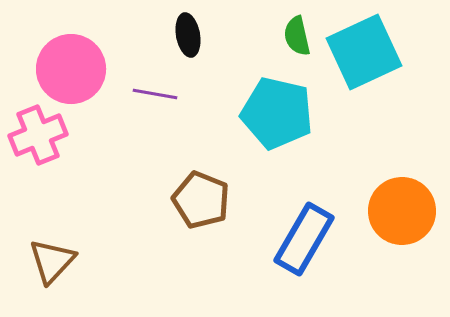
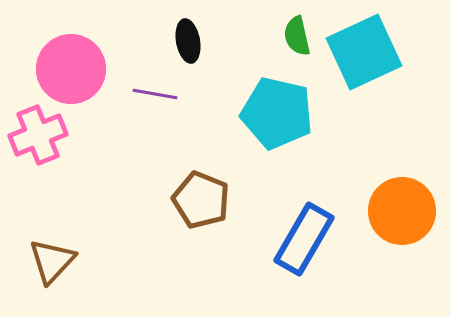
black ellipse: moved 6 px down
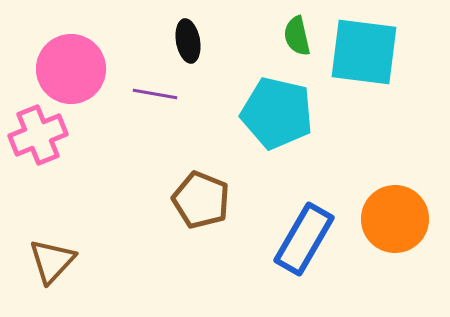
cyan square: rotated 32 degrees clockwise
orange circle: moved 7 px left, 8 px down
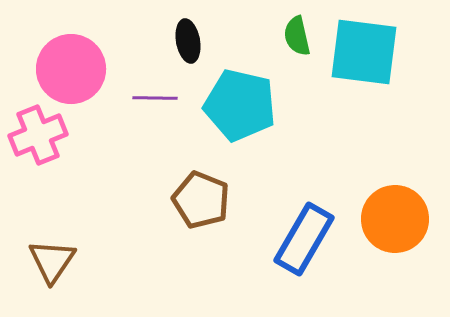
purple line: moved 4 px down; rotated 9 degrees counterclockwise
cyan pentagon: moved 37 px left, 8 px up
brown triangle: rotated 9 degrees counterclockwise
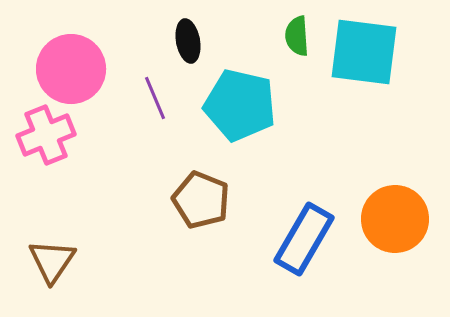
green semicircle: rotated 9 degrees clockwise
purple line: rotated 66 degrees clockwise
pink cross: moved 8 px right
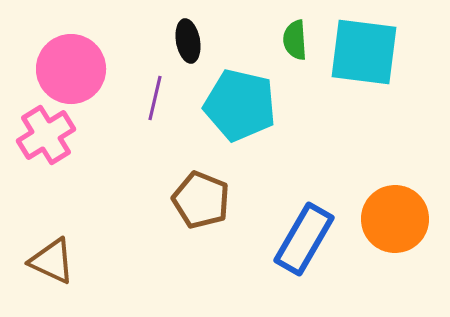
green semicircle: moved 2 px left, 4 px down
purple line: rotated 36 degrees clockwise
pink cross: rotated 10 degrees counterclockwise
brown triangle: rotated 39 degrees counterclockwise
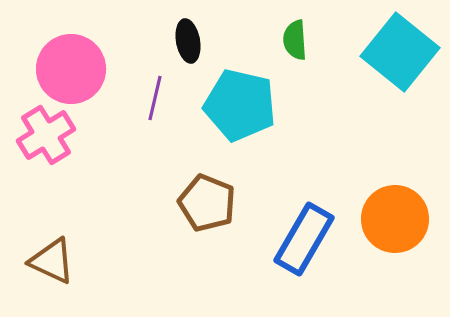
cyan square: moved 36 px right; rotated 32 degrees clockwise
brown pentagon: moved 6 px right, 3 px down
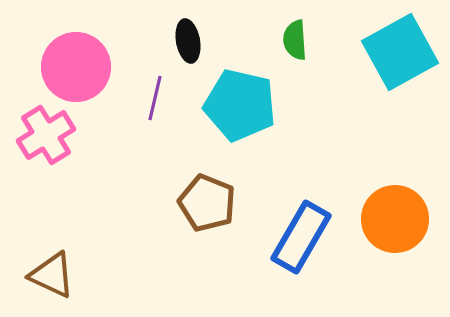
cyan square: rotated 22 degrees clockwise
pink circle: moved 5 px right, 2 px up
blue rectangle: moved 3 px left, 2 px up
brown triangle: moved 14 px down
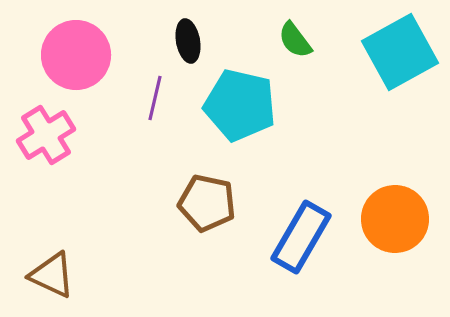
green semicircle: rotated 33 degrees counterclockwise
pink circle: moved 12 px up
brown pentagon: rotated 10 degrees counterclockwise
